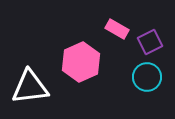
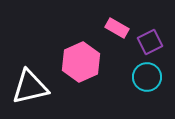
pink rectangle: moved 1 px up
white triangle: rotated 6 degrees counterclockwise
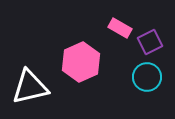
pink rectangle: moved 3 px right
